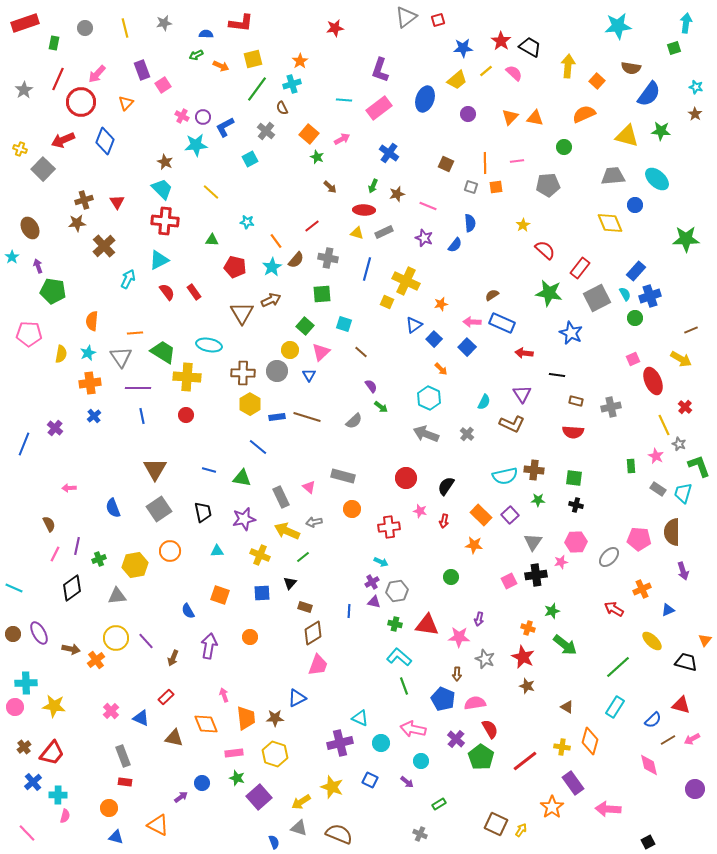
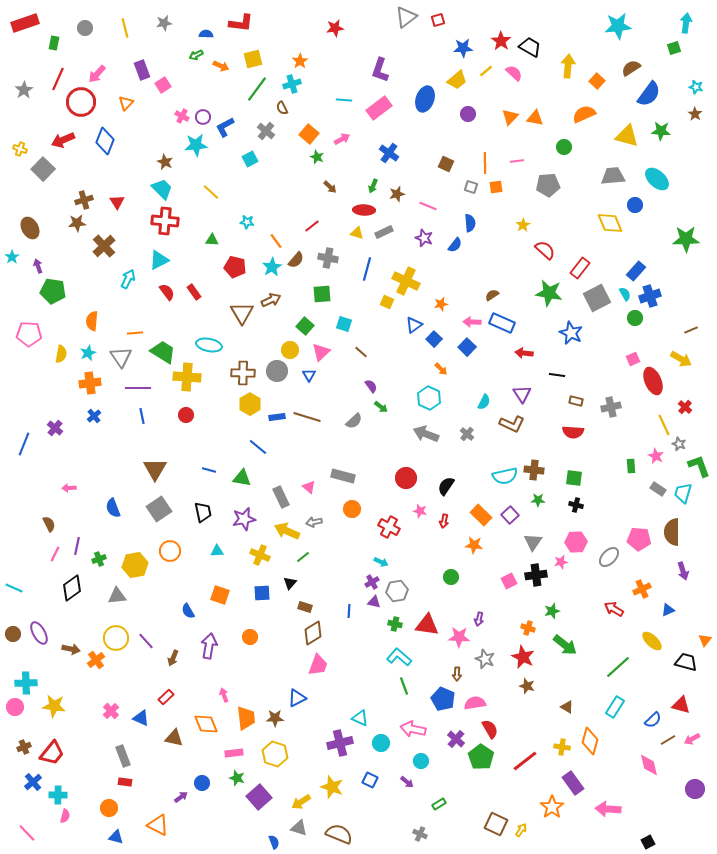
brown semicircle at (631, 68): rotated 138 degrees clockwise
red cross at (389, 527): rotated 35 degrees clockwise
brown cross at (24, 747): rotated 16 degrees clockwise
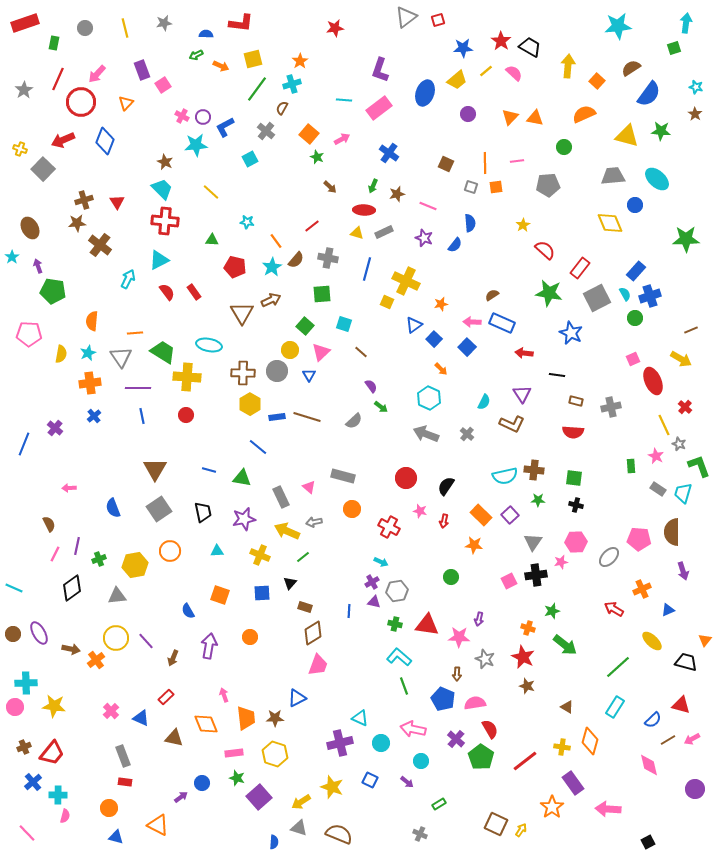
blue ellipse at (425, 99): moved 6 px up
brown semicircle at (282, 108): rotated 56 degrees clockwise
brown cross at (104, 246): moved 4 px left, 1 px up; rotated 10 degrees counterclockwise
blue semicircle at (274, 842): rotated 24 degrees clockwise
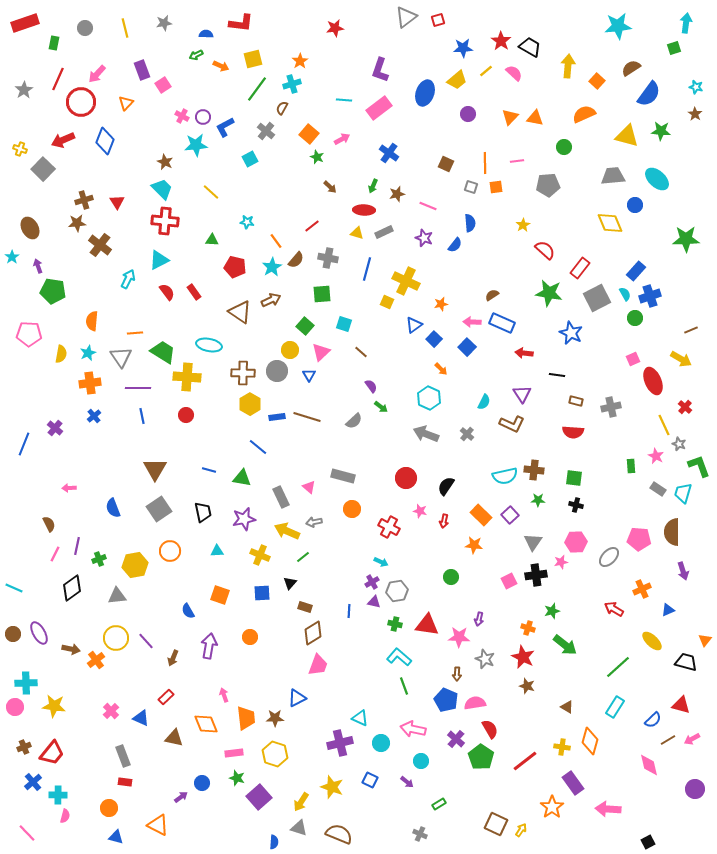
brown triangle at (242, 313): moved 2 px left, 1 px up; rotated 25 degrees counterclockwise
blue pentagon at (443, 699): moved 3 px right, 1 px down
yellow arrow at (301, 802): rotated 24 degrees counterclockwise
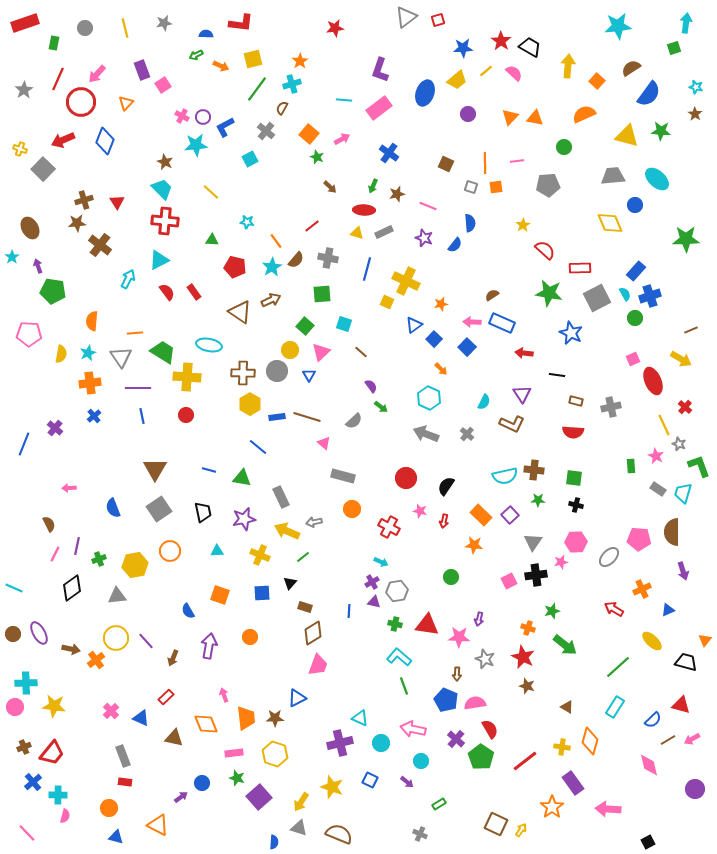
red rectangle at (580, 268): rotated 50 degrees clockwise
pink triangle at (309, 487): moved 15 px right, 44 px up
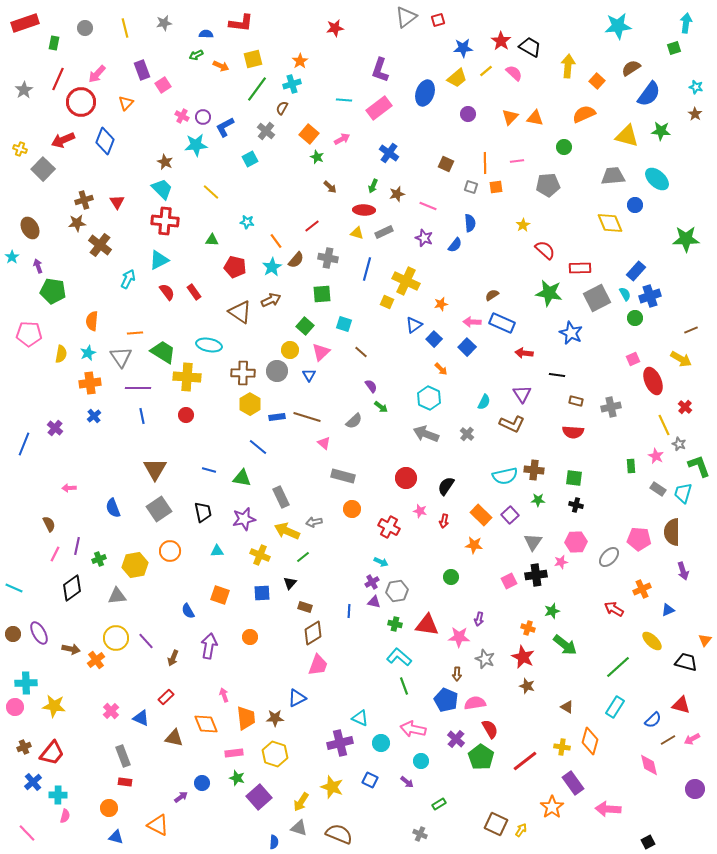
yellow trapezoid at (457, 80): moved 2 px up
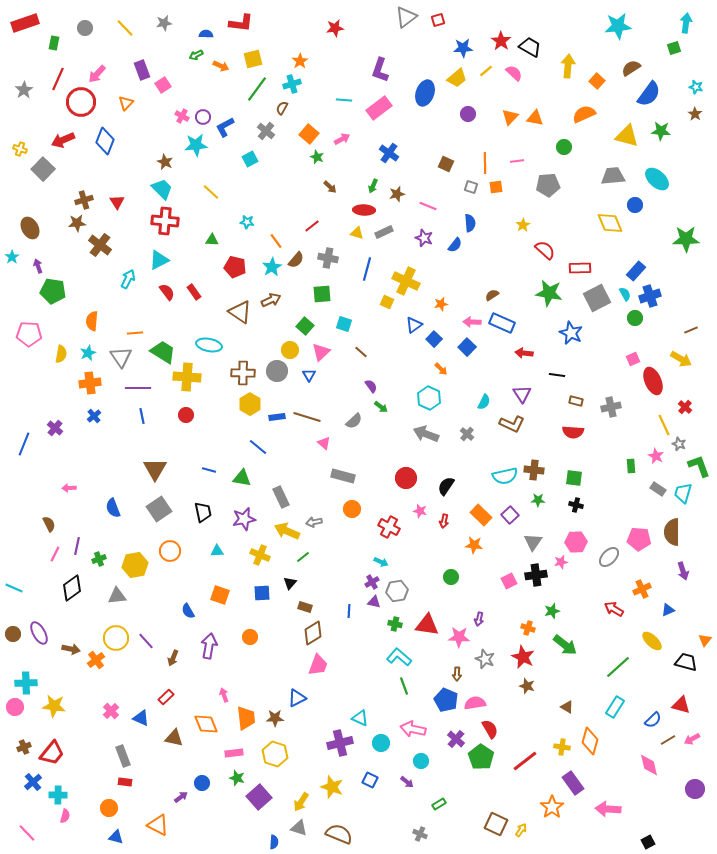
yellow line at (125, 28): rotated 30 degrees counterclockwise
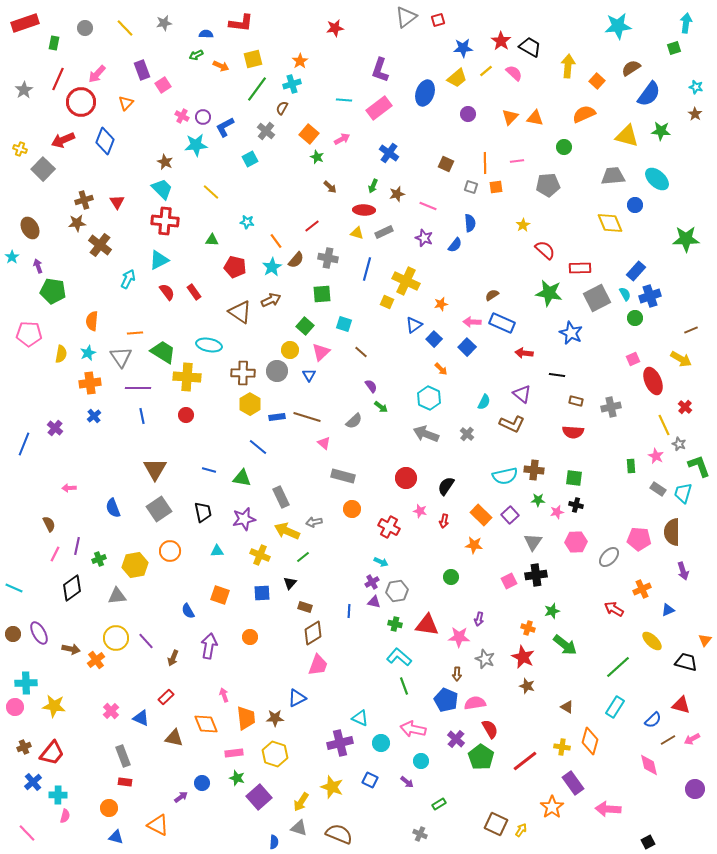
purple triangle at (522, 394): rotated 18 degrees counterclockwise
pink star at (561, 562): moved 4 px left, 50 px up
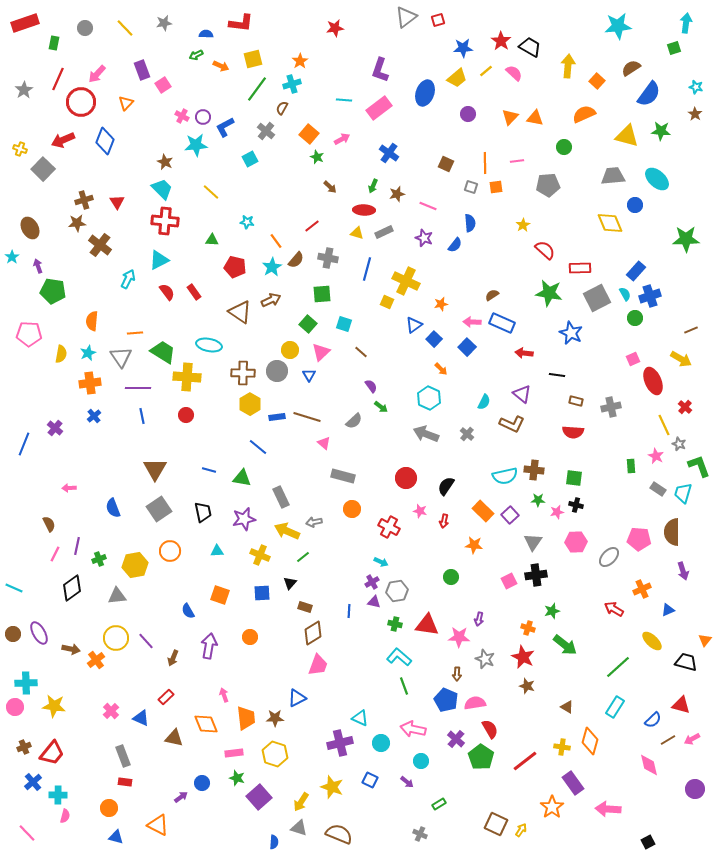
green square at (305, 326): moved 3 px right, 2 px up
orange rectangle at (481, 515): moved 2 px right, 4 px up
